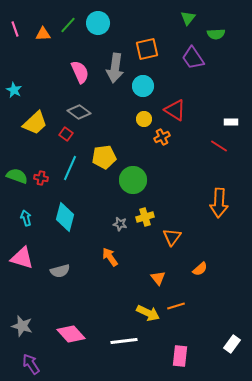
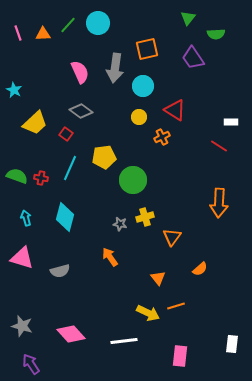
pink line at (15, 29): moved 3 px right, 4 px down
gray diamond at (79, 112): moved 2 px right, 1 px up
yellow circle at (144, 119): moved 5 px left, 2 px up
white rectangle at (232, 344): rotated 30 degrees counterclockwise
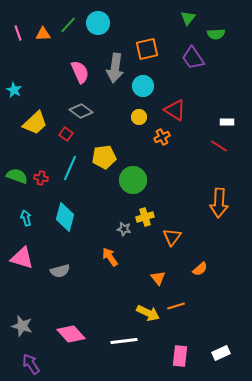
white rectangle at (231, 122): moved 4 px left
gray star at (120, 224): moved 4 px right, 5 px down
white rectangle at (232, 344): moved 11 px left, 9 px down; rotated 60 degrees clockwise
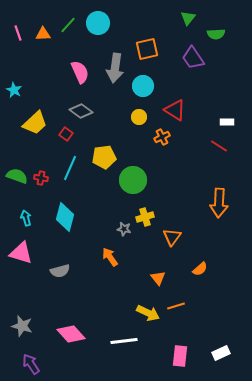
pink triangle at (22, 258): moved 1 px left, 5 px up
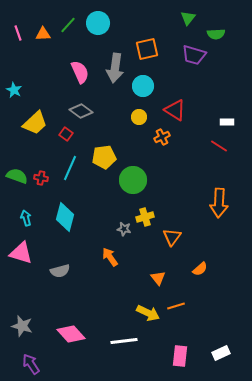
purple trapezoid at (193, 58): moved 1 px right, 3 px up; rotated 40 degrees counterclockwise
